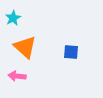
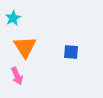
orange triangle: rotated 15 degrees clockwise
pink arrow: rotated 120 degrees counterclockwise
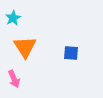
blue square: moved 1 px down
pink arrow: moved 3 px left, 3 px down
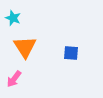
cyan star: rotated 21 degrees counterclockwise
pink arrow: rotated 60 degrees clockwise
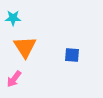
cyan star: rotated 21 degrees counterclockwise
blue square: moved 1 px right, 2 px down
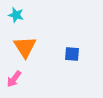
cyan star: moved 3 px right, 3 px up; rotated 14 degrees clockwise
blue square: moved 1 px up
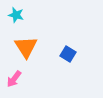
orange triangle: moved 1 px right
blue square: moved 4 px left; rotated 28 degrees clockwise
